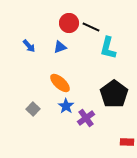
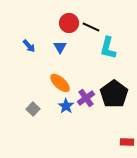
blue triangle: rotated 40 degrees counterclockwise
purple cross: moved 20 px up
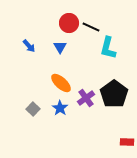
orange ellipse: moved 1 px right
blue star: moved 6 px left, 2 px down
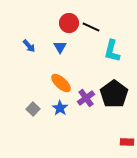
cyan L-shape: moved 4 px right, 3 px down
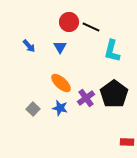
red circle: moved 1 px up
blue star: rotated 21 degrees counterclockwise
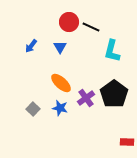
blue arrow: moved 2 px right; rotated 80 degrees clockwise
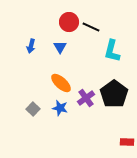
blue arrow: rotated 24 degrees counterclockwise
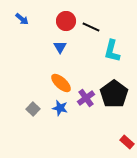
red circle: moved 3 px left, 1 px up
blue arrow: moved 9 px left, 27 px up; rotated 64 degrees counterclockwise
red rectangle: rotated 40 degrees clockwise
